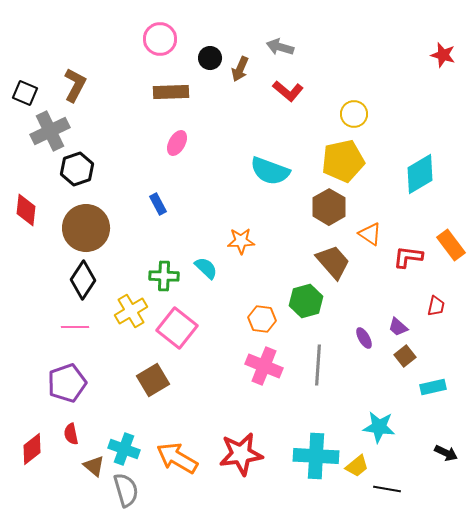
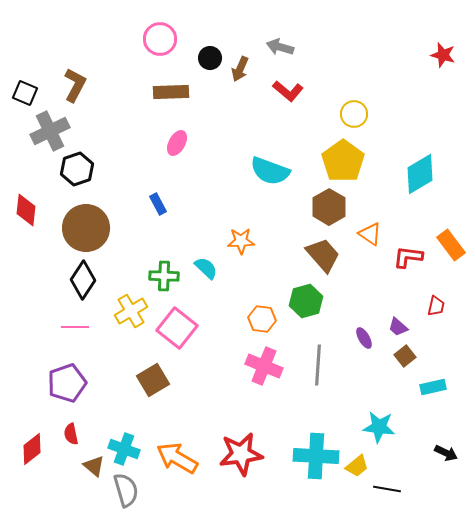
yellow pentagon at (343, 161): rotated 24 degrees counterclockwise
brown trapezoid at (333, 262): moved 10 px left, 7 px up
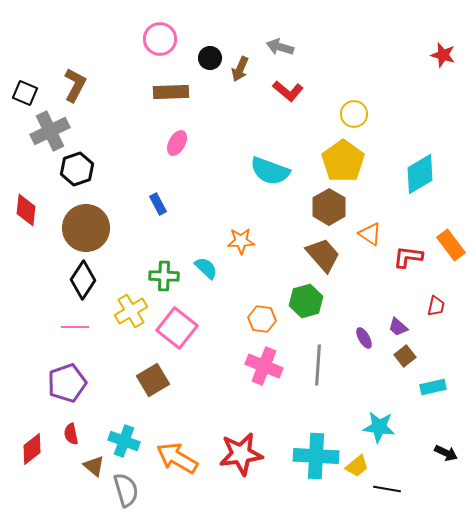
cyan cross at (124, 449): moved 8 px up
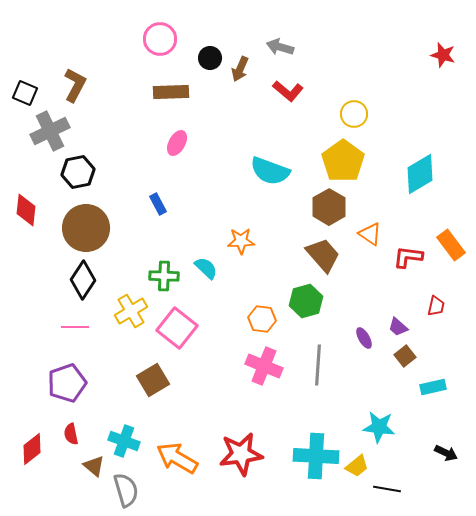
black hexagon at (77, 169): moved 1 px right, 3 px down; rotated 8 degrees clockwise
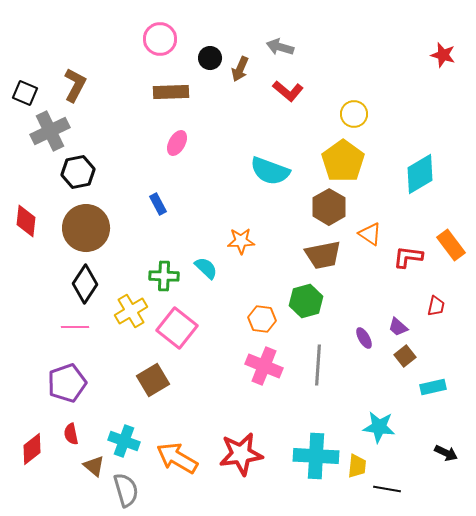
red diamond at (26, 210): moved 11 px down
brown trapezoid at (323, 255): rotated 120 degrees clockwise
black diamond at (83, 280): moved 2 px right, 4 px down
yellow trapezoid at (357, 466): rotated 45 degrees counterclockwise
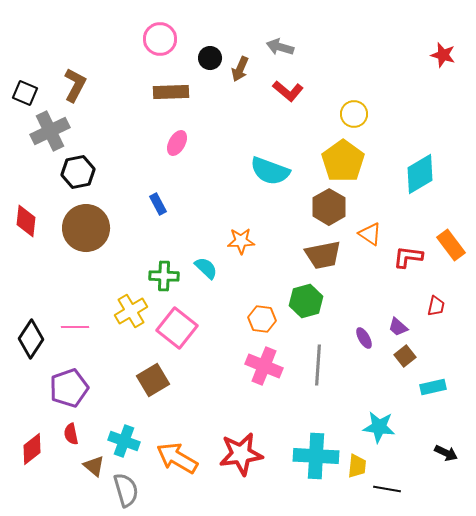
black diamond at (85, 284): moved 54 px left, 55 px down
purple pentagon at (67, 383): moved 2 px right, 5 px down
